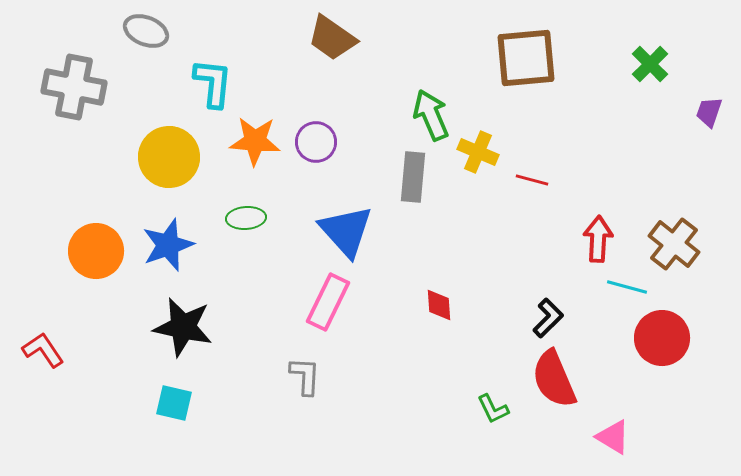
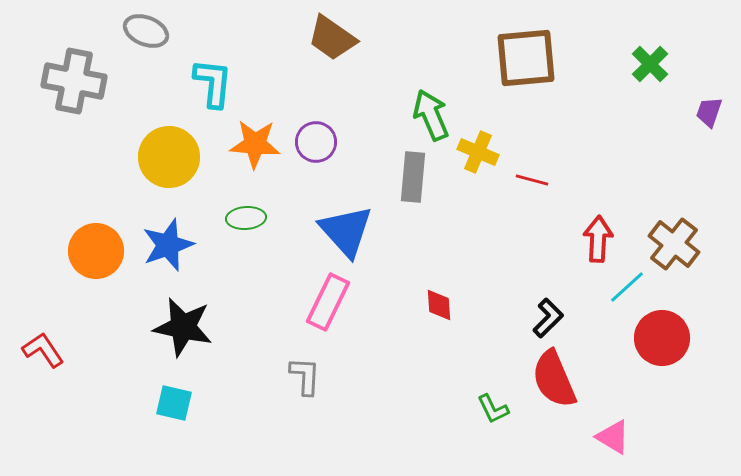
gray cross: moved 6 px up
orange star: moved 3 px down
cyan line: rotated 57 degrees counterclockwise
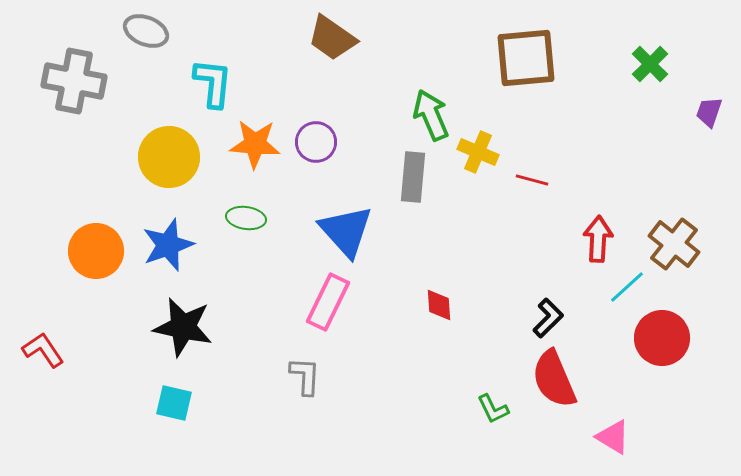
green ellipse: rotated 12 degrees clockwise
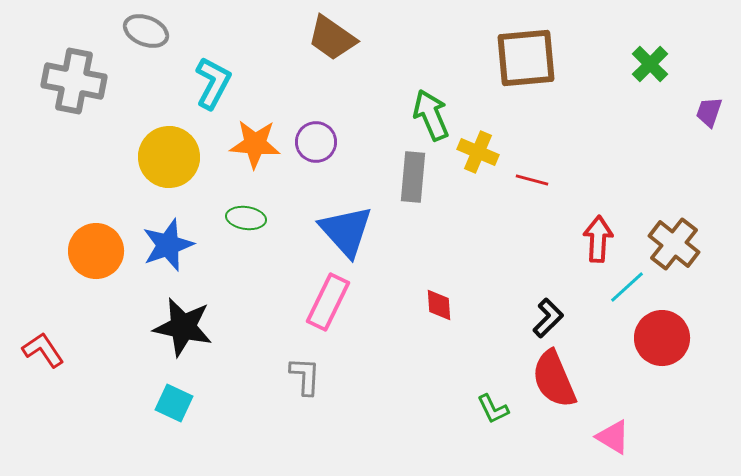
cyan L-shape: rotated 22 degrees clockwise
cyan square: rotated 12 degrees clockwise
